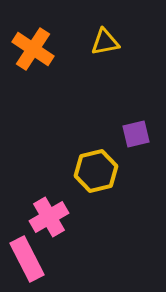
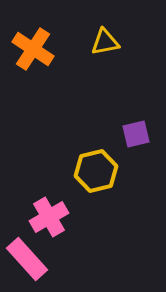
pink rectangle: rotated 15 degrees counterclockwise
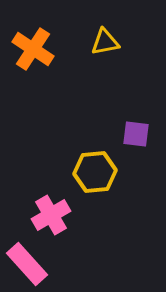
purple square: rotated 20 degrees clockwise
yellow hexagon: moved 1 px left, 1 px down; rotated 9 degrees clockwise
pink cross: moved 2 px right, 2 px up
pink rectangle: moved 5 px down
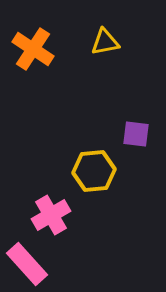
yellow hexagon: moved 1 px left, 1 px up
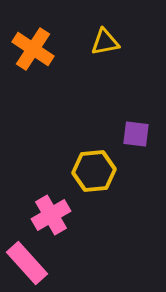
pink rectangle: moved 1 px up
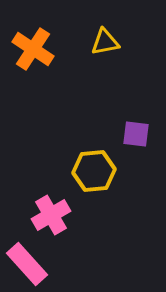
pink rectangle: moved 1 px down
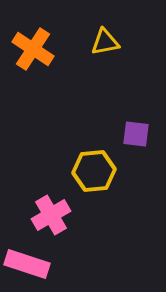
pink rectangle: rotated 30 degrees counterclockwise
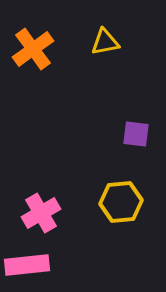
orange cross: rotated 21 degrees clockwise
yellow hexagon: moved 27 px right, 31 px down
pink cross: moved 10 px left, 2 px up
pink rectangle: moved 1 px down; rotated 24 degrees counterclockwise
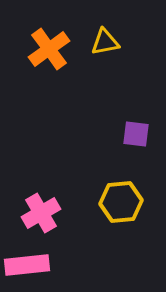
orange cross: moved 16 px right
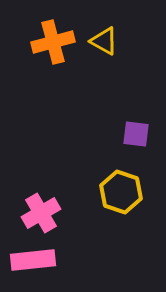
yellow triangle: moved 1 px left, 1 px up; rotated 40 degrees clockwise
orange cross: moved 4 px right, 7 px up; rotated 21 degrees clockwise
yellow hexagon: moved 10 px up; rotated 24 degrees clockwise
pink rectangle: moved 6 px right, 5 px up
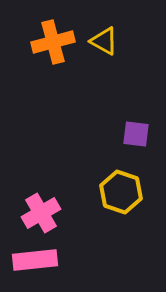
pink rectangle: moved 2 px right
